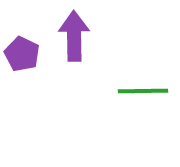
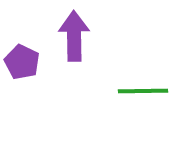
purple pentagon: moved 8 px down
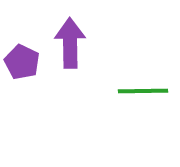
purple arrow: moved 4 px left, 7 px down
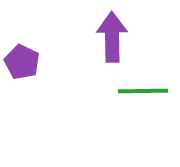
purple arrow: moved 42 px right, 6 px up
